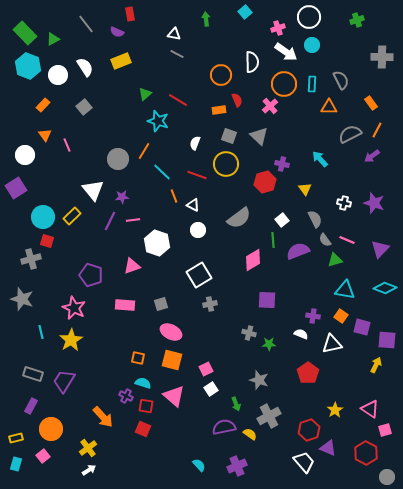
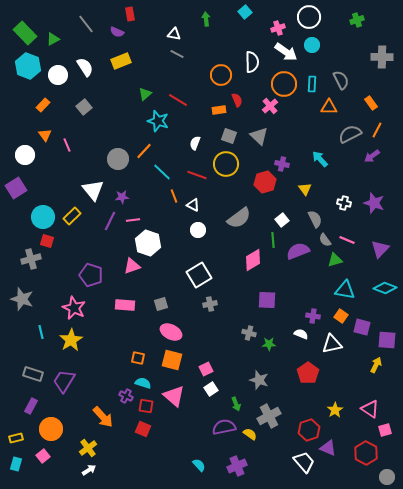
orange line at (144, 151): rotated 12 degrees clockwise
white hexagon at (157, 243): moved 9 px left
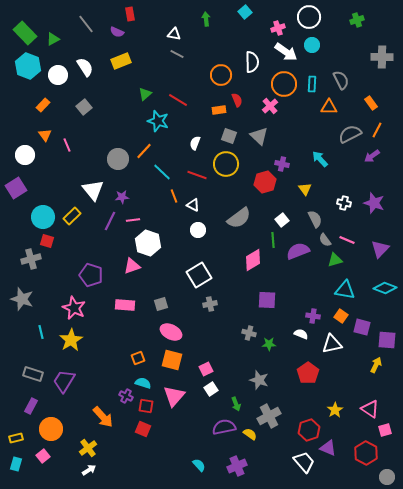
orange square at (138, 358): rotated 32 degrees counterclockwise
pink triangle at (174, 396): rotated 30 degrees clockwise
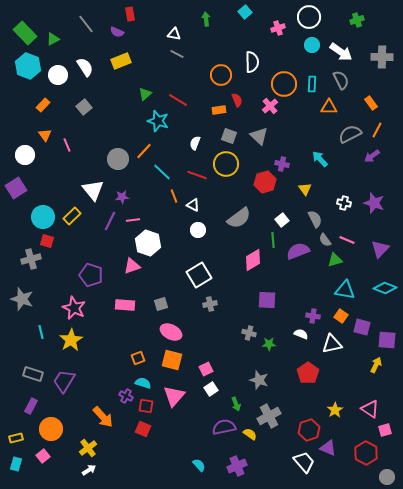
white arrow at (286, 52): moved 55 px right
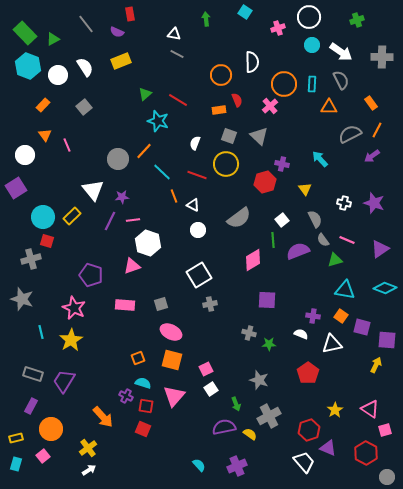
cyan square at (245, 12): rotated 16 degrees counterclockwise
gray semicircle at (325, 240): moved 2 px left
purple triangle at (380, 249): rotated 12 degrees clockwise
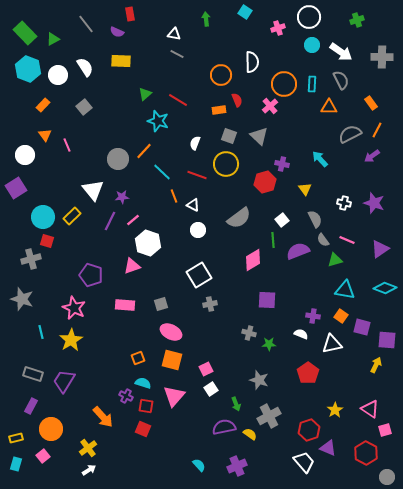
yellow rectangle at (121, 61): rotated 24 degrees clockwise
cyan hexagon at (28, 66): moved 3 px down
pink line at (133, 220): rotated 32 degrees counterclockwise
